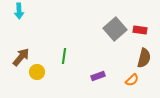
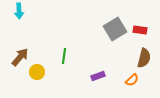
gray square: rotated 10 degrees clockwise
brown arrow: moved 1 px left
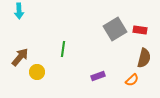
green line: moved 1 px left, 7 px up
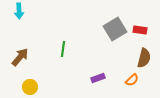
yellow circle: moved 7 px left, 15 px down
purple rectangle: moved 2 px down
